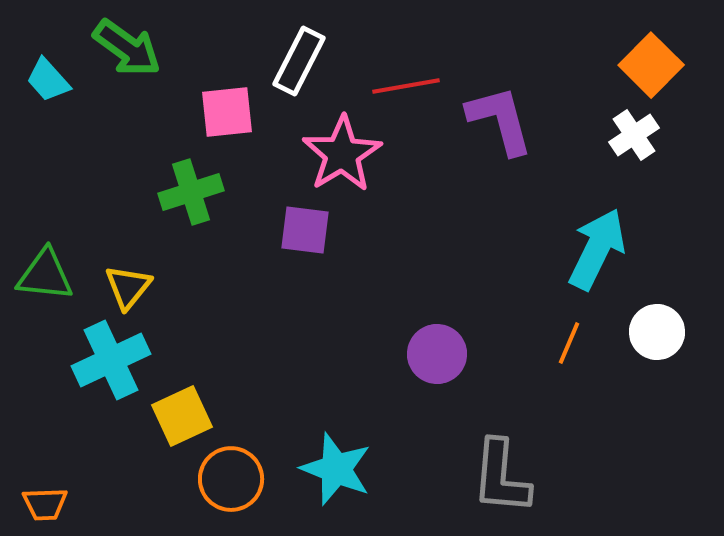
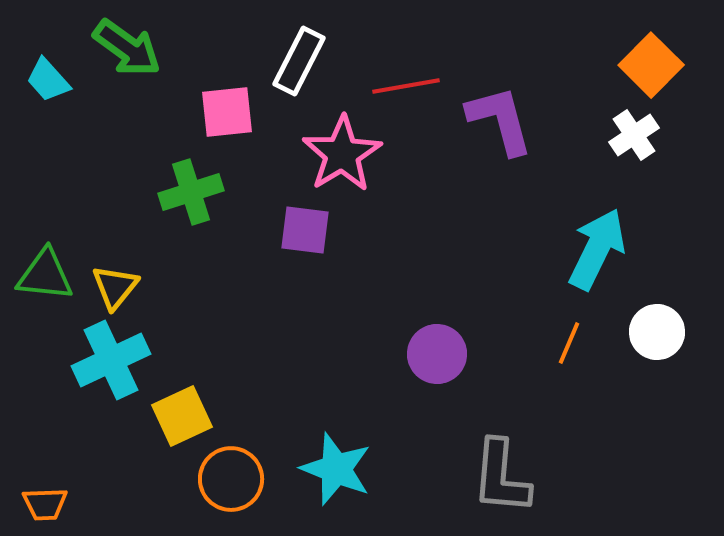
yellow triangle: moved 13 px left
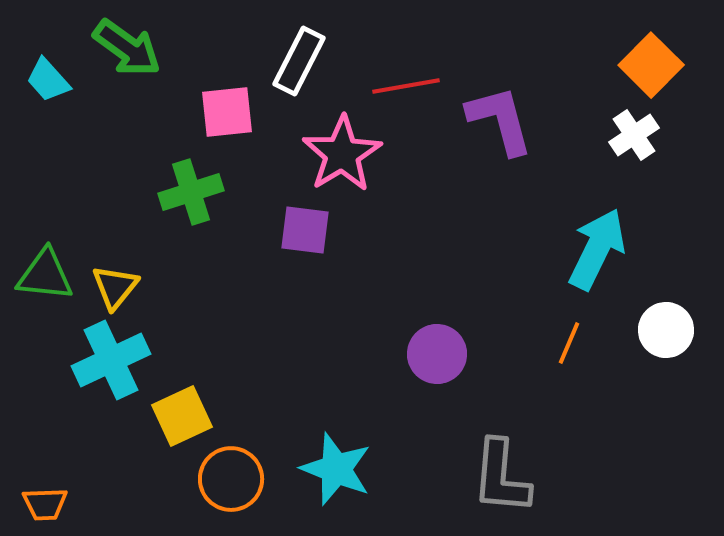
white circle: moved 9 px right, 2 px up
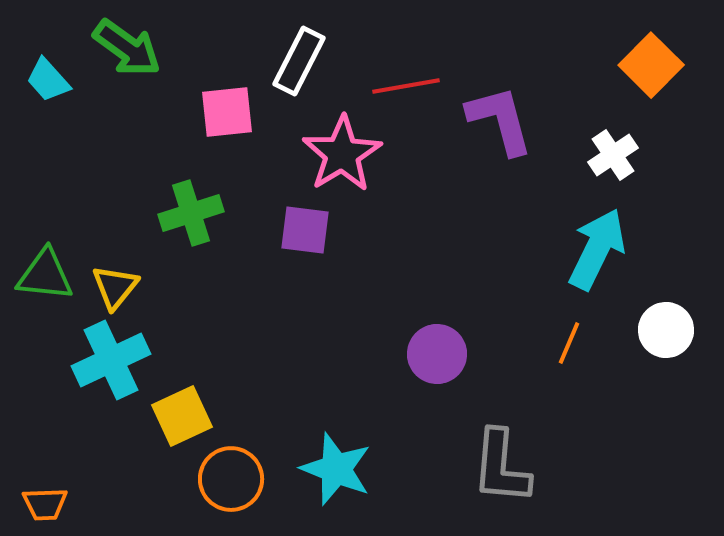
white cross: moved 21 px left, 20 px down
green cross: moved 21 px down
gray L-shape: moved 10 px up
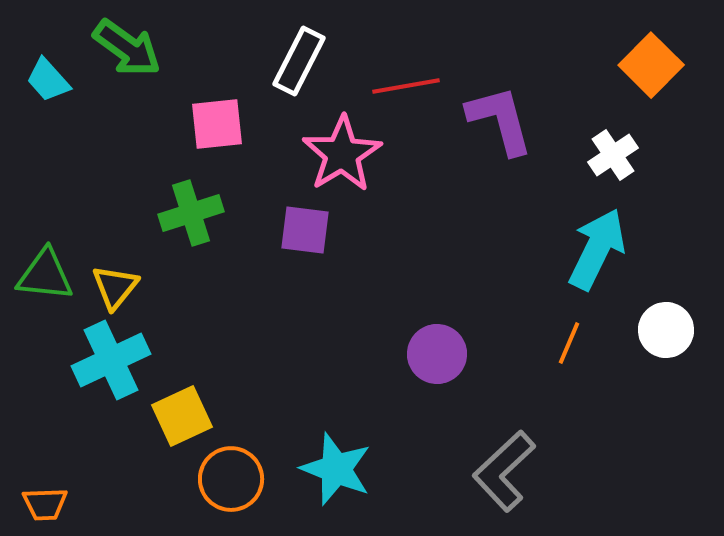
pink square: moved 10 px left, 12 px down
gray L-shape: moved 3 px right, 4 px down; rotated 42 degrees clockwise
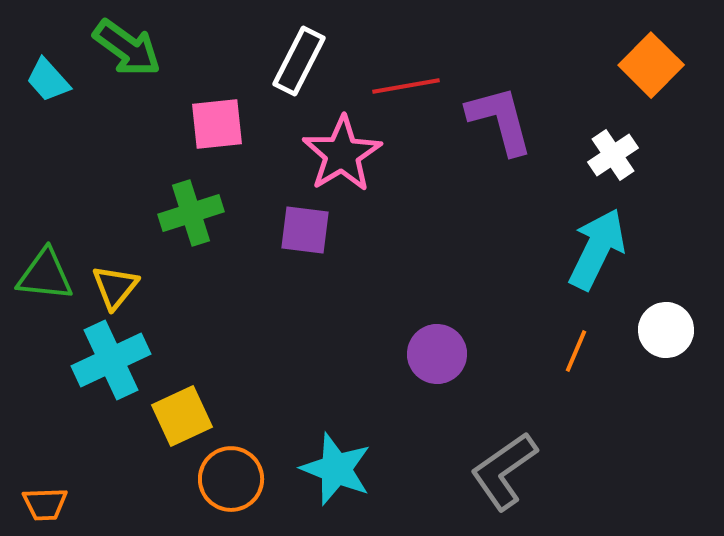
orange line: moved 7 px right, 8 px down
gray L-shape: rotated 8 degrees clockwise
